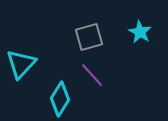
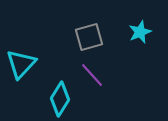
cyan star: rotated 20 degrees clockwise
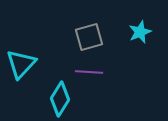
purple line: moved 3 px left, 3 px up; rotated 44 degrees counterclockwise
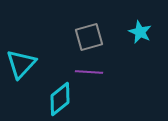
cyan star: rotated 25 degrees counterclockwise
cyan diamond: rotated 20 degrees clockwise
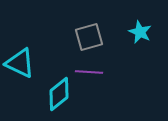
cyan triangle: moved 1 px left, 1 px up; rotated 48 degrees counterclockwise
cyan diamond: moved 1 px left, 5 px up
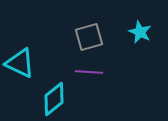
cyan diamond: moved 5 px left, 5 px down
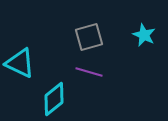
cyan star: moved 4 px right, 3 px down
purple line: rotated 12 degrees clockwise
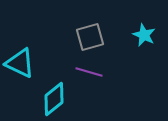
gray square: moved 1 px right
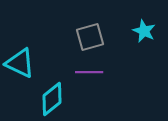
cyan star: moved 4 px up
purple line: rotated 16 degrees counterclockwise
cyan diamond: moved 2 px left
